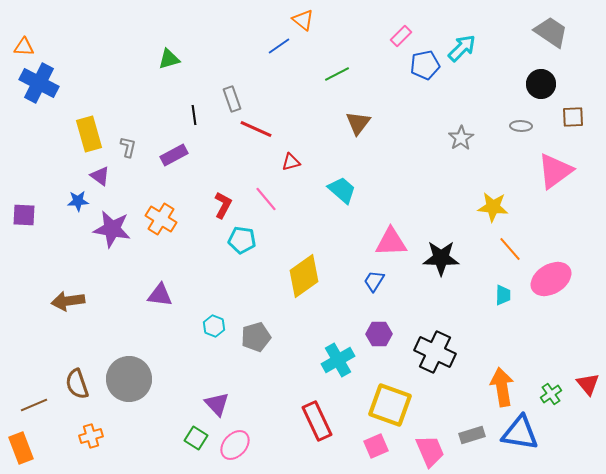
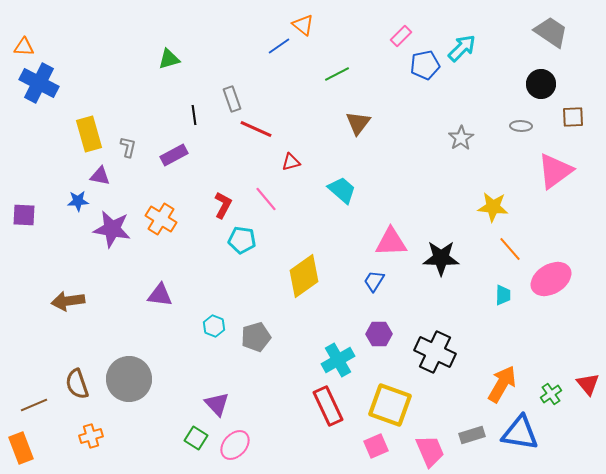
orange triangle at (303, 20): moved 5 px down
purple triangle at (100, 176): rotated 25 degrees counterclockwise
orange arrow at (502, 387): moved 3 px up; rotated 39 degrees clockwise
red rectangle at (317, 421): moved 11 px right, 15 px up
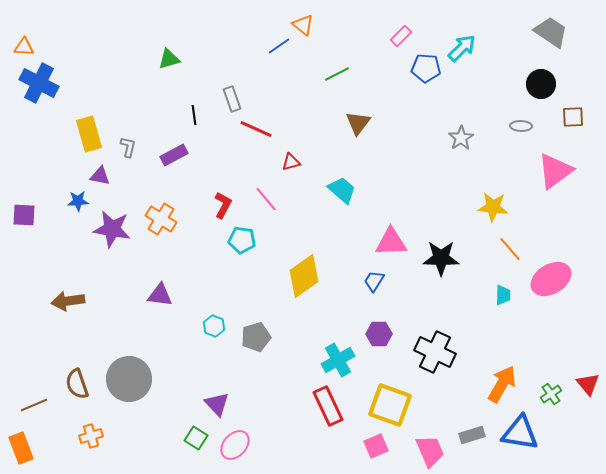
blue pentagon at (425, 65): moved 1 px right, 3 px down; rotated 16 degrees clockwise
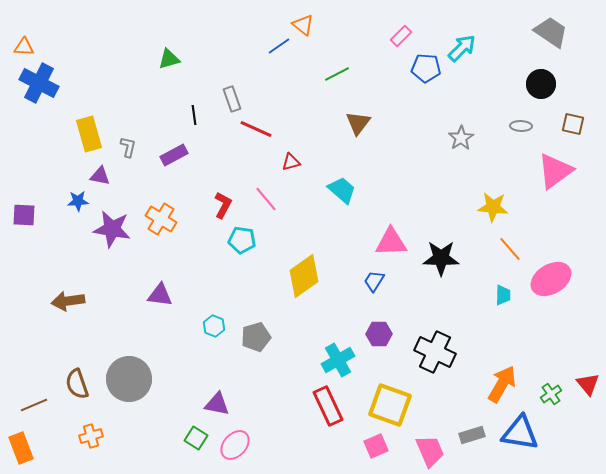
brown square at (573, 117): moved 7 px down; rotated 15 degrees clockwise
purple triangle at (217, 404): rotated 36 degrees counterclockwise
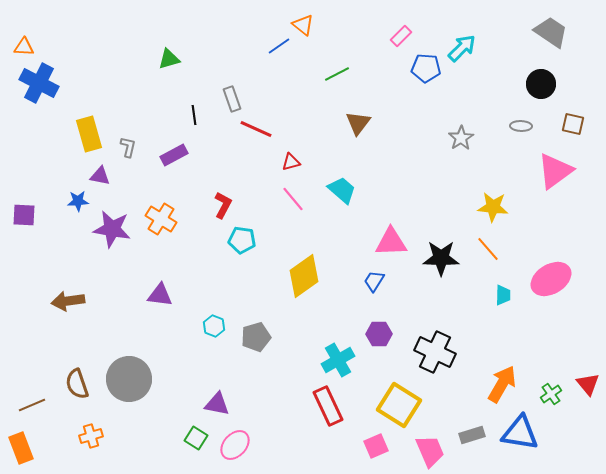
pink line at (266, 199): moved 27 px right
orange line at (510, 249): moved 22 px left
brown line at (34, 405): moved 2 px left
yellow square at (390, 405): moved 9 px right; rotated 12 degrees clockwise
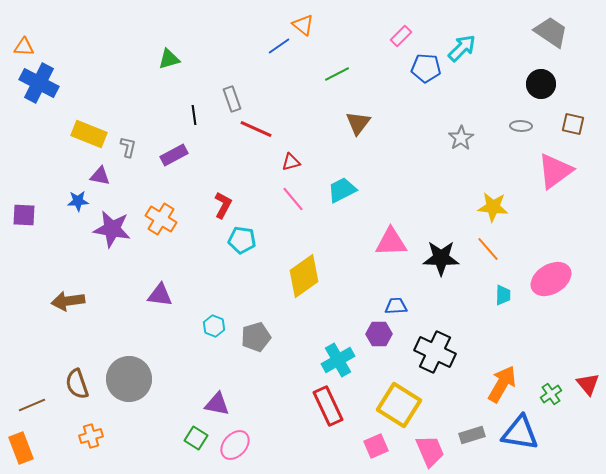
yellow rectangle at (89, 134): rotated 52 degrees counterclockwise
cyan trapezoid at (342, 190): rotated 68 degrees counterclockwise
blue trapezoid at (374, 281): moved 22 px right, 25 px down; rotated 55 degrees clockwise
